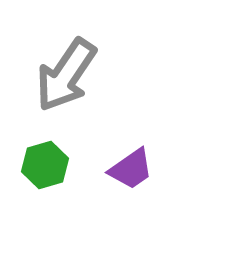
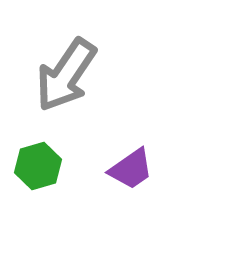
green hexagon: moved 7 px left, 1 px down
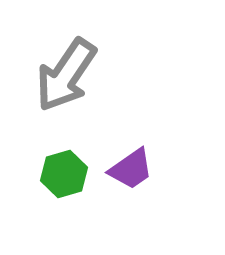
green hexagon: moved 26 px right, 8 px down
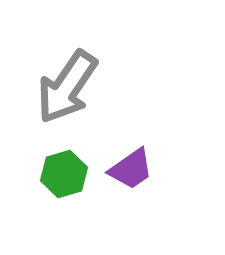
gray arrow: moved 1 px right, 12 px down
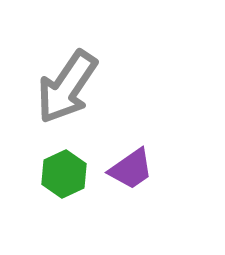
green hexagon: rotated 9 degrees counterclockwise
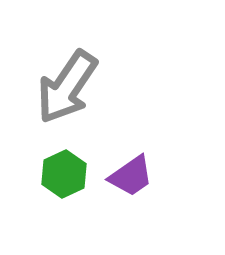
purple trapezoid: moved 7 px down
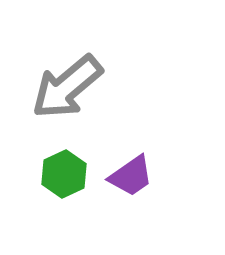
gray arrow: rotated 16 degrees clockwise
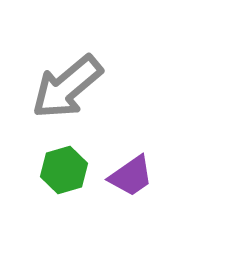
green hexagon: moved 4 px up; rotated 9 degrees clockwise
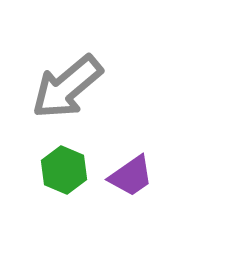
green hexagon: rotated 21 degrees counterclockwise
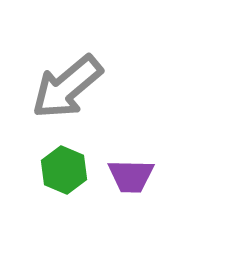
purple trapezoid: rotated 36 degrees clockwise
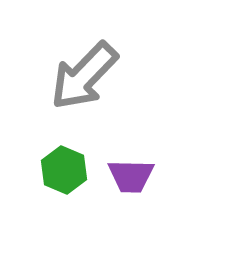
gray arrow: moved 17 px right, 11 px up; rotated 6 degrees counterclockwise
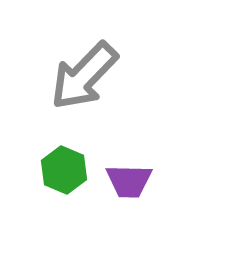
purple trapezoid: moved 2 px left, 5 px down
